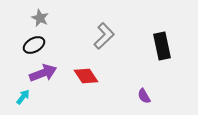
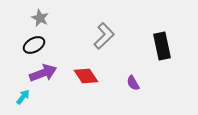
purple semicircle: moved 11 px left, 13 px up
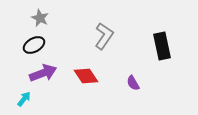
gray L-shape: rotated 12 degrees counterclockwise
cyan arrow: moved 1 px right, 2 px down
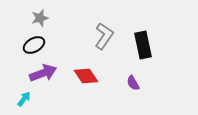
gray star: rotated 30 degrees clockwise
black rectangle: moved 19 px left, 1 px up
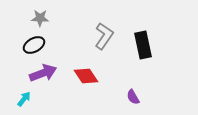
gray star: rotated 18 degrees clockwise
purple semicircle: moved 14 px down
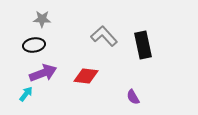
gray star: moved 2 px right, 1 px down
gray L-shape: rotated 76 degrees counterclockwise
black ellipse: rotated 20 degrees clockwise
red diamond: rotated 50 degrees counterclockwise
cyan arrow: moved 2 px right, 5 px up
